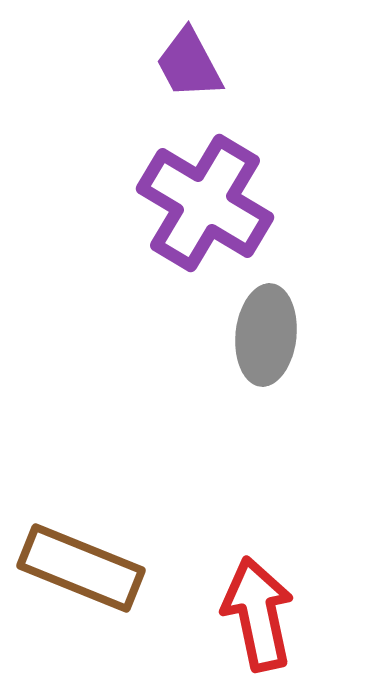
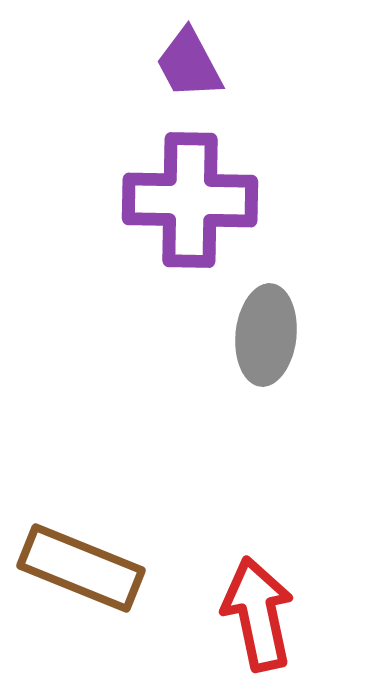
purple cross: moved 15 px left, 3 px up; rotated 30 degrees counterclockwise
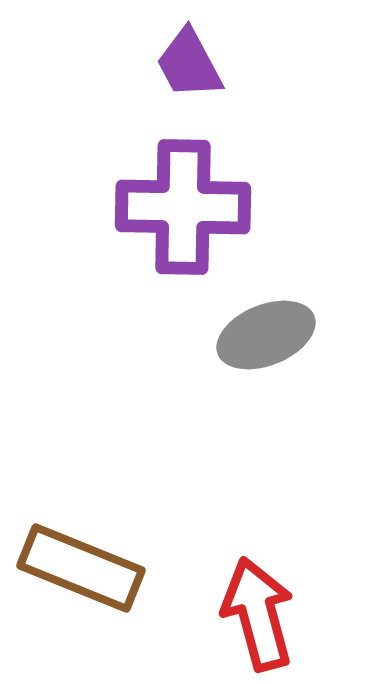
purple cross: moved 7 px left, 7 px down
gray ellipse: rotated 62 degrees clockwise
red arrow: rotated 3 degrees counterclockwise
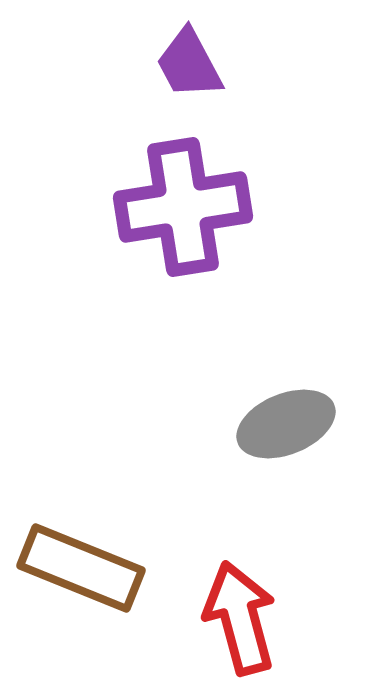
purple cross: rotated 10 degrees counterclockwise
gray ellipse: moved 20 px right, 89 px down
red arrow: moved 18 px left, 4 px down
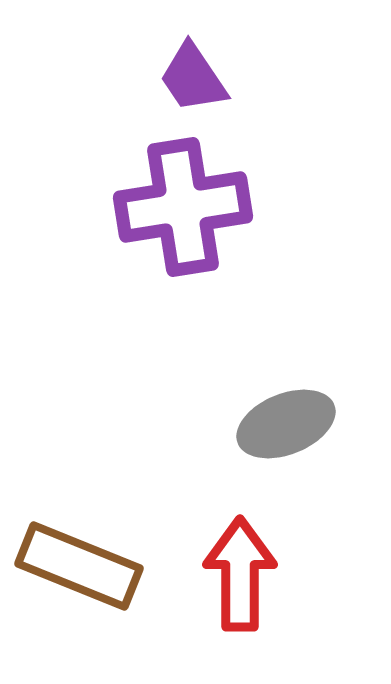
purple trapezoid: moved 4 px right, 14 px down; rotated 6 degrees counterclockwise
brown rectangle: moved 2 px left, 2 px up
red arrow: moved 44 px up; rotated 15 degrees clockwise
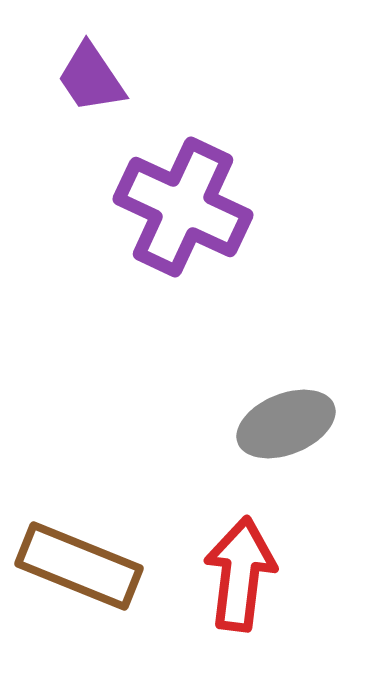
purple trapezoid: moved 102 px left
purple cross: rotated 34 degrees clockwise
red arrow: rotated 7 degrees clockwise
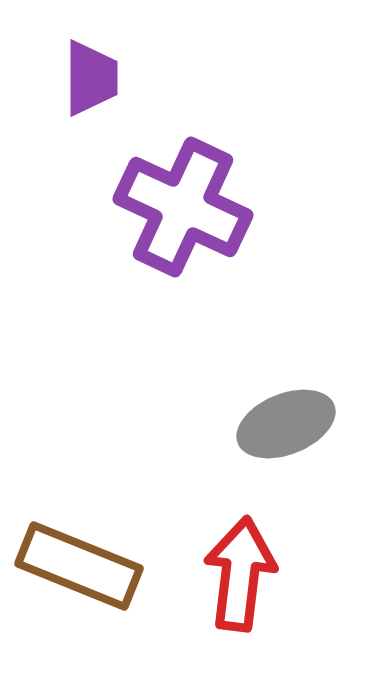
purple trapezoid: rotated 146 degrees counterclockwise
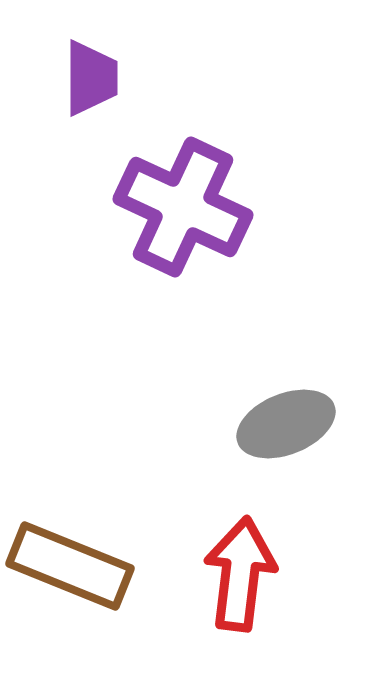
brown rectangle: moved 9 px left
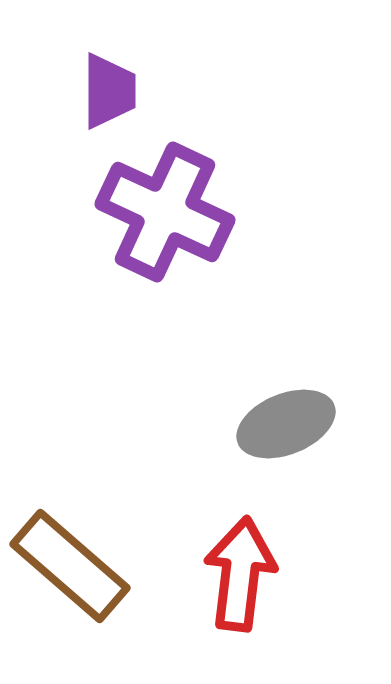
purple trapezoid: moved 18 px right, 13 px down
purple cross: moved 18 px left, 5 px down
brown rectangle: rotated 19 degrees clockwise
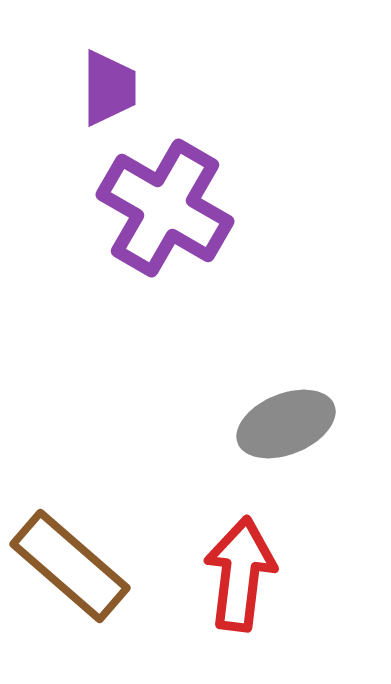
purple trapezoid: moved 3 px up
purple cross: moved 4 px up; rotated 5 degrees clockwise
